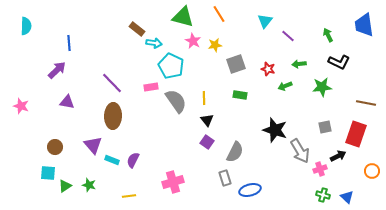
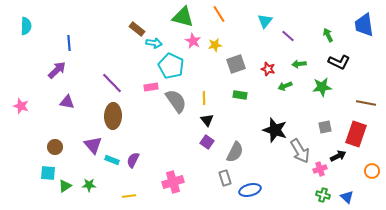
green star at (89, 185): rotated 16 degrees counterclockwise
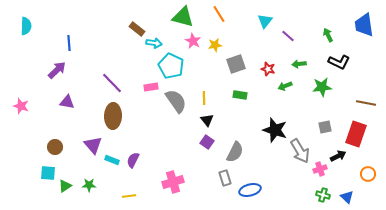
orange circle at (372, 171): moved 4 px left, 3 px down
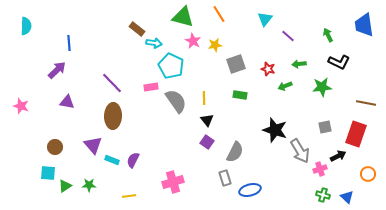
cyan triangle at (265, 21): moved 2 px up
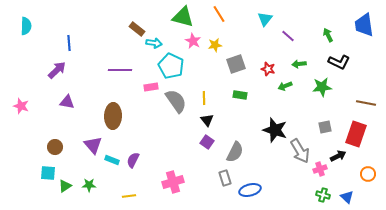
purple line at (112, 83): moved 8 px right, 13 px up; rotated 45 degrees counterclockwise
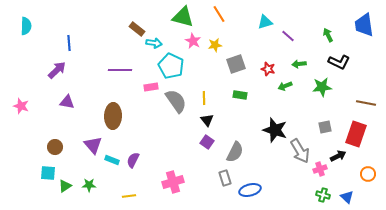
cyan triangle at (265, 19): moved 3 px down; rotated 35 degrees clockwise
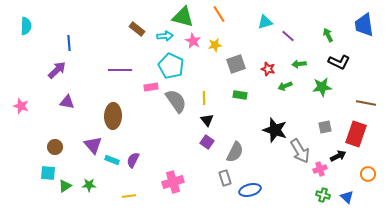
cyan arrow at (154, 43): moved 11 px right, 7 px up; rotated 14 degrees counterclockwise
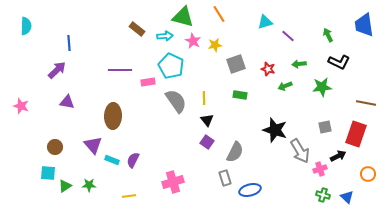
pink rectangle at (151, 87): moved 3 px left, 5 px up
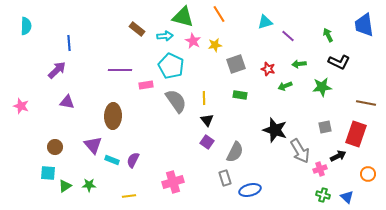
pink rectangle at (148, 82): moved 2 px left, 3 px down
